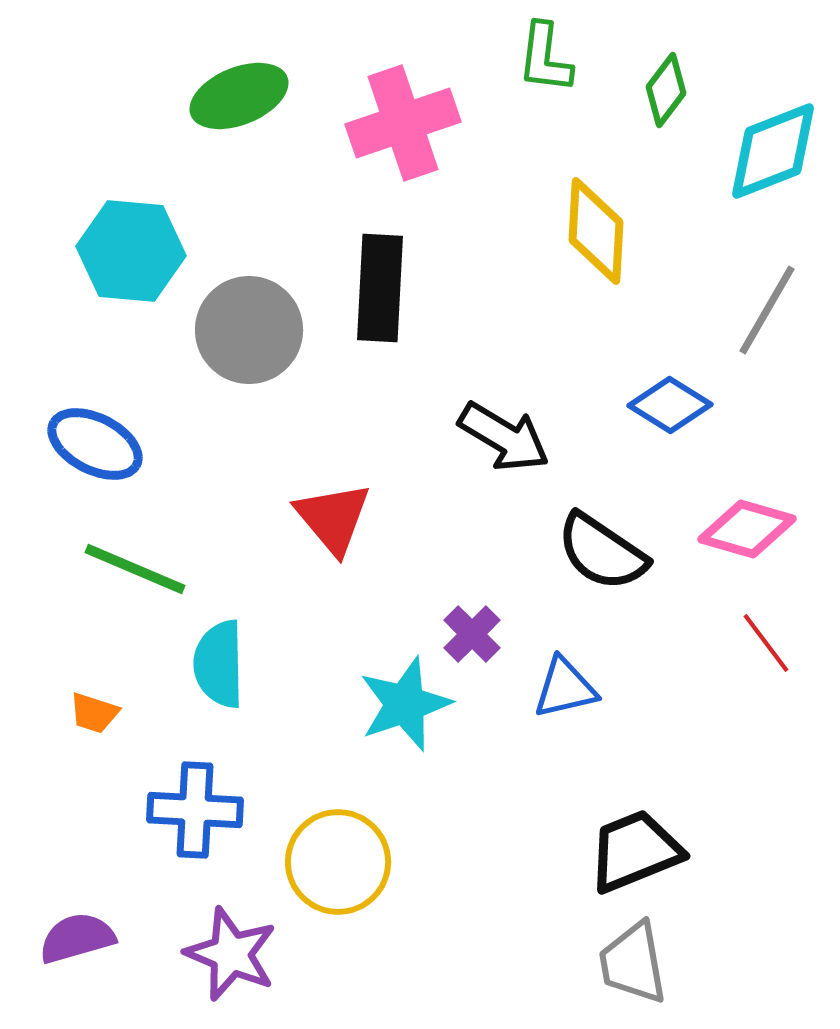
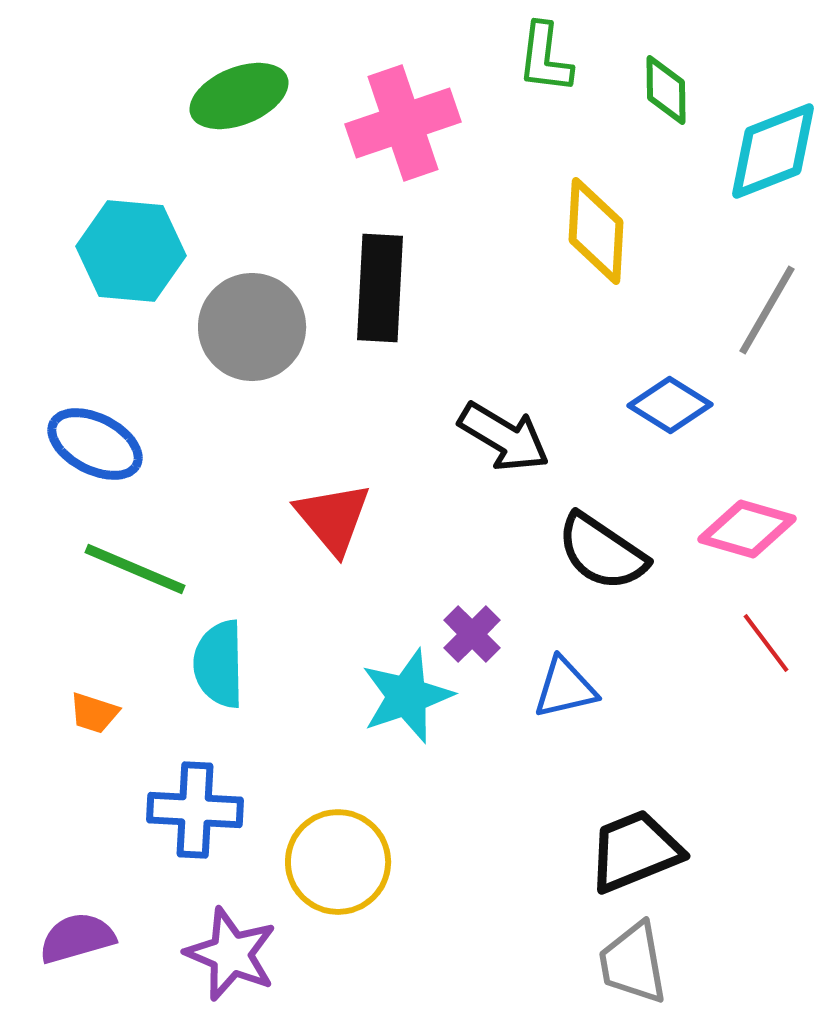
green diamond: rotated 38 degrees counterclockwise
gray circle: moved 3 px right, 3 px up
cyan star: moved 2 px right, 8 px up
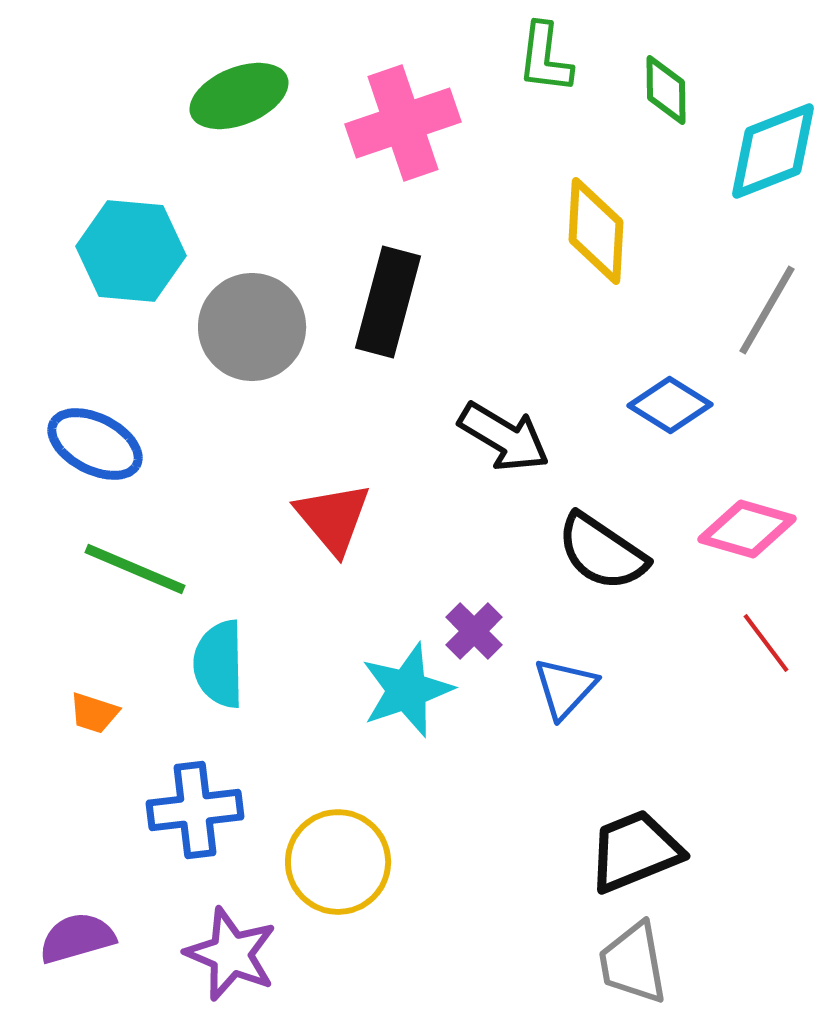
black rectangle: moved 8 px right, 14 px down; rotated 12 degrees clockwise
purple cross: moved 2 px right, 3 px up
blue triangle: rotated 34 degrees counterclockwise
cyan star: moved 6 px up
blue cross: rotated 10 degrees counterclockwise
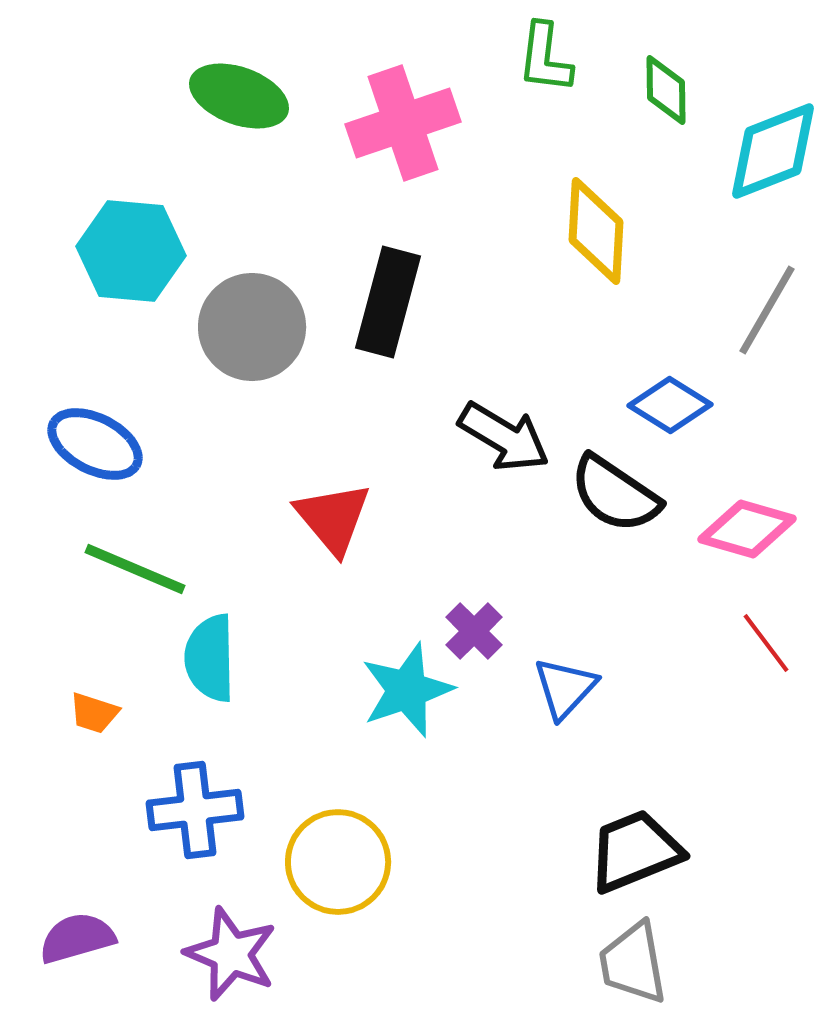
green ellipse: rotated 42 degrees clockwise
black semicircle: moved 13 px right, 58 px up
cyan semicircle: moved 9 px left, 6 px up
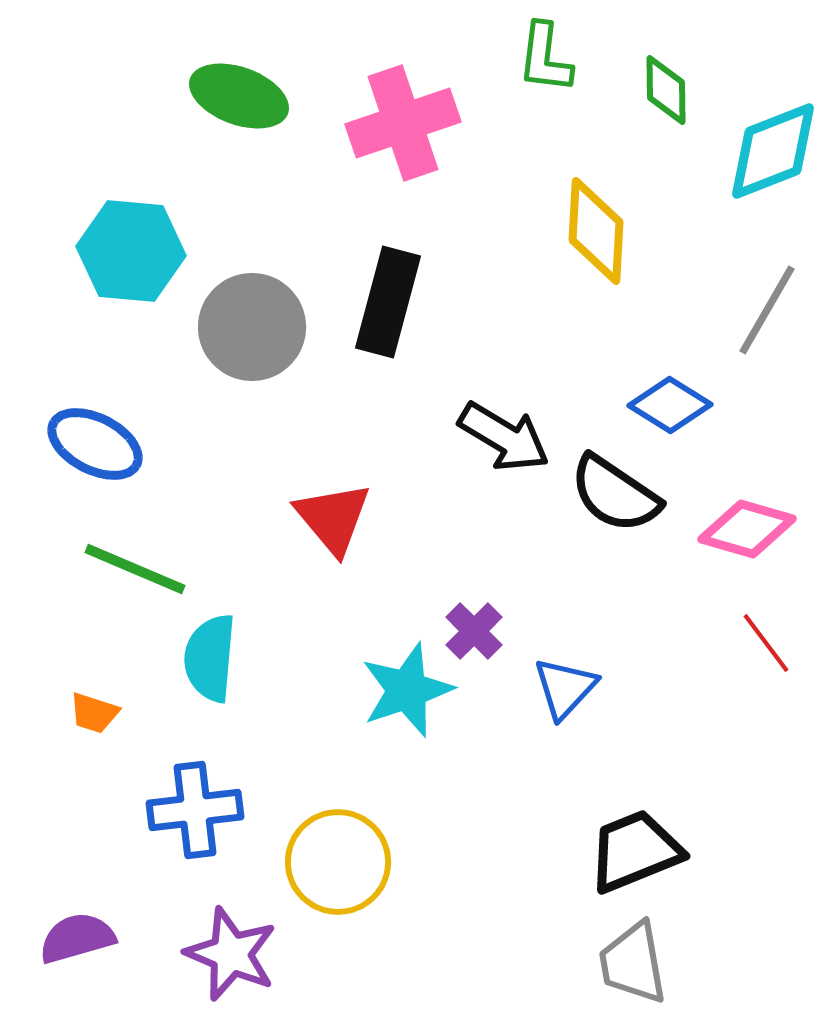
cyan semicircle: rotated 6 degrees clockwise
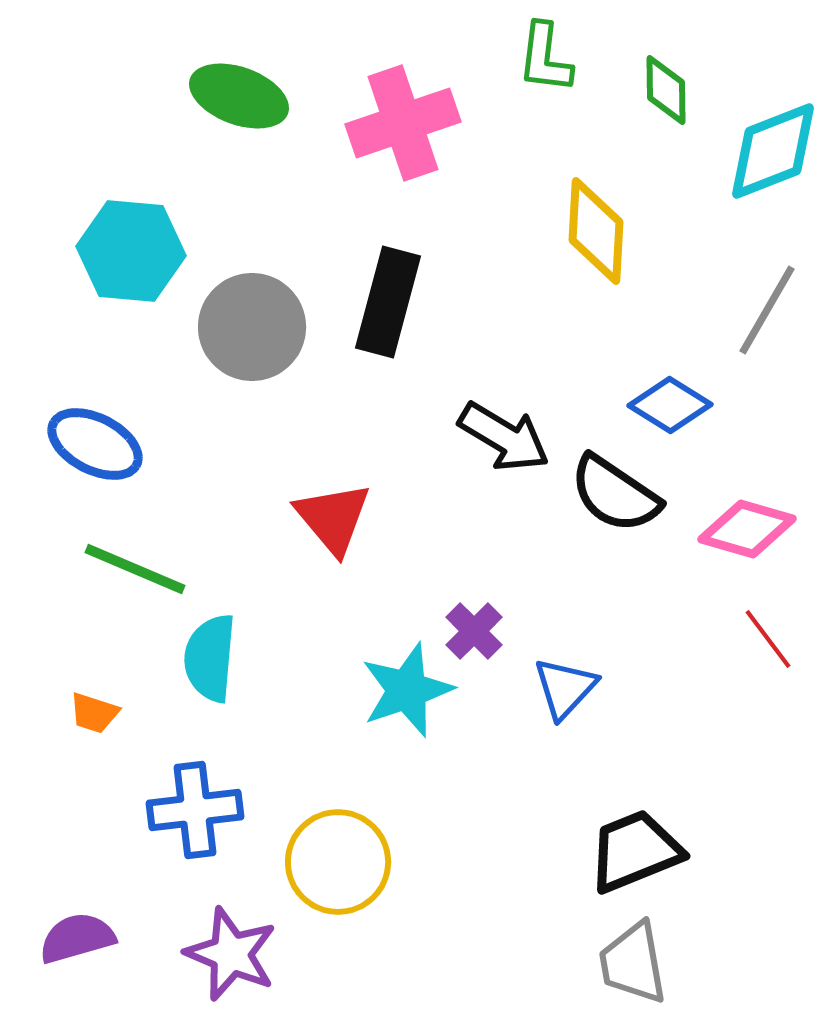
red line: moved 2 px right, 4 px up
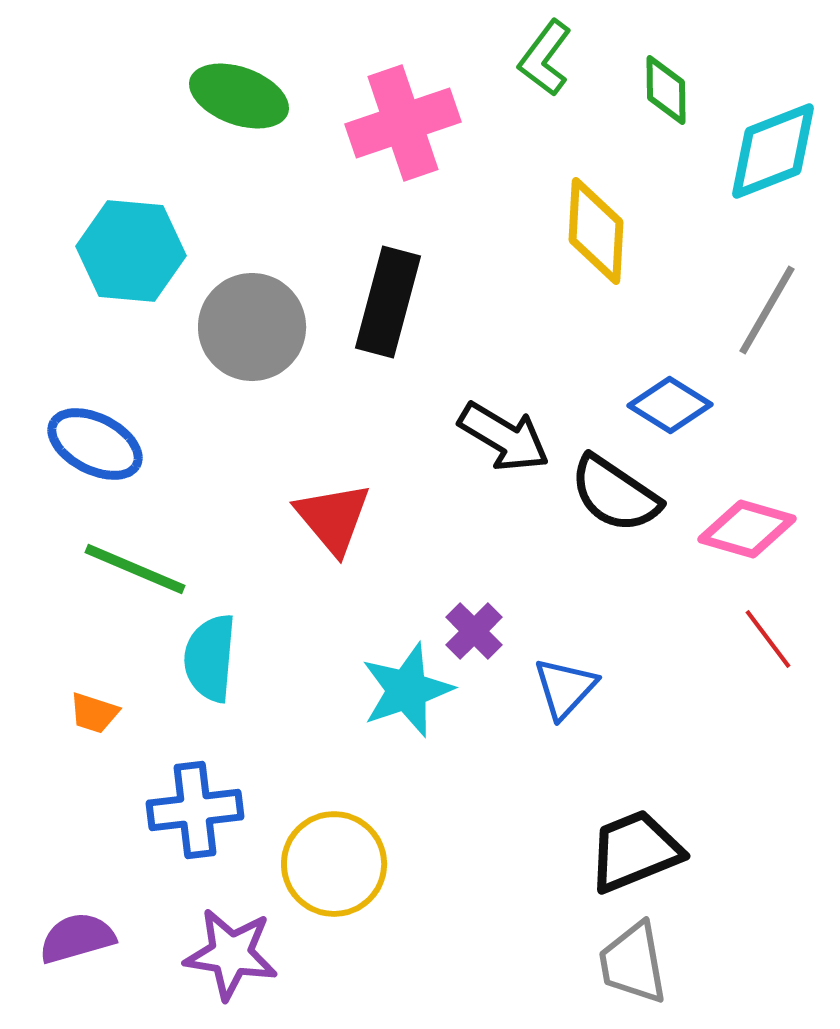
green L-shape: rotated 30 degrees clockwise
yellow circle: moved 4 px left, 2 px down
purple star: rotated 14 degrees counterclockwise
